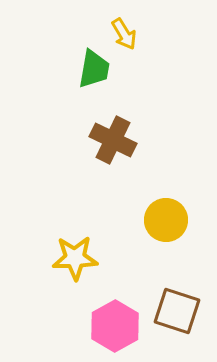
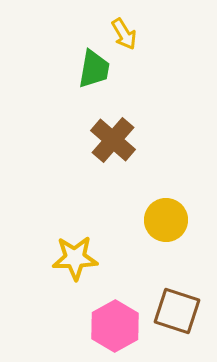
brown cross: rotated 15 degrees clockwise
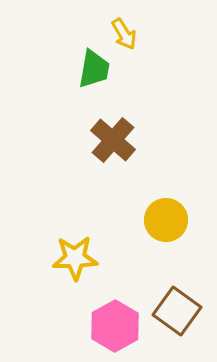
brown square: rotated 18 degrees clockwise
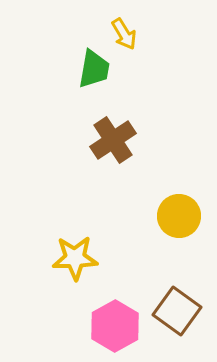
brown cross: rotated 15 degrees clockwise
yellow circle: moved 13 px right, 4 px up
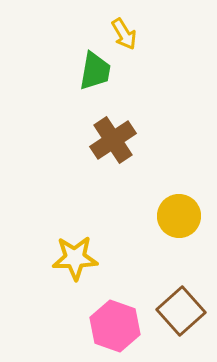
green trapezoid: moved 1 px right, 2 px down
brown square: moved 4 px right; rotated 12 degrees clockwise
pink hexagon: rotated 12 degrees counterclockwise
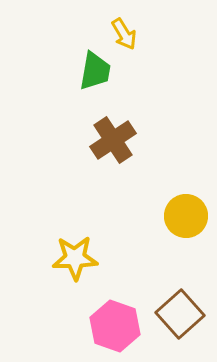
yellow circle: moved 7 px right
brown square: moved 1 px left, 3 px down
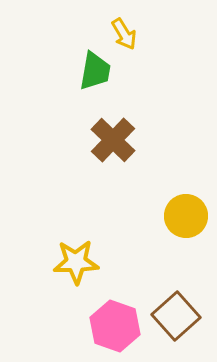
brown cross: rotated 12 degrees counterclockwise
yellow star: moved 1 px right, 4 px down
brown square: moved 4 px left, 2 px down
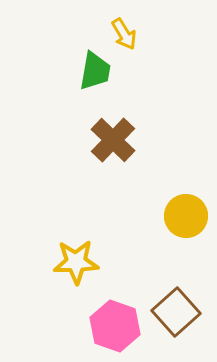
brown square: moved 4 px up
